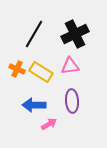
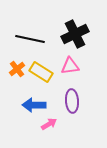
black line: moved 4 px left, 5 px down; rotated 72 degrees clockwise
orange cross: rotated 28 degrees clockwise
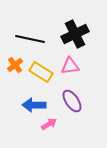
orange cross: moved 2 px left, 4 px up
purple ellipse: rotated 30 degrees counterclockwise
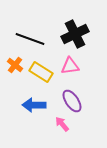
black line: rotated 8 degrees clockwise
orange cross: rotated 14 degrees counterclockwise
pink arrow: moved 13 px right; rotated 98 degrees counterclockwise
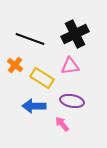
yellow rectangle: moved 1 px right, 6 px down
purple ellipse: rotated 45 degrees counterclockwise
blue arrow: moved 1 px down
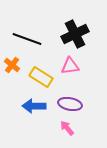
black line: moved 3 px left
orange cross: moved 3 px left
yellow rectangle: moved 1 px left, 1 px up
purple ellipse: moved 2 px left, 3 px down
pink arrow: moved 5 px right, 4 px down
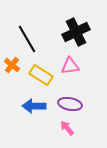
black cross: moved 1 px right, 2 px up
black line: rotated 40 degrees clockwise
yellow rectangle: moved 2 px up
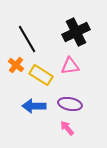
orange cross: moved 4 px right
